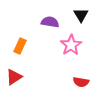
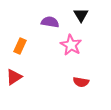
pink star: rotated 10 degrees counterclockwise
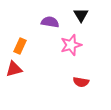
pink star: rotated 25 degrees clockwise
red triangle: moved 8 px up; rotated 18 degrees clockwise
